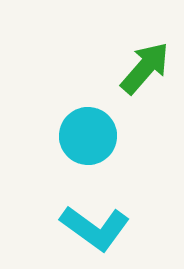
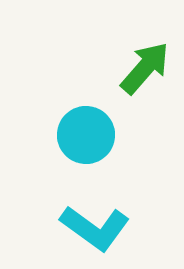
cyan circle: moved 2 px left, 1 px up
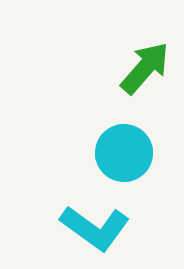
cyan circle: moved 38 px right, 18 px down
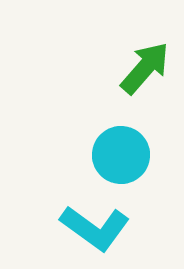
cyan circle: moved 3 px left, 2 px down
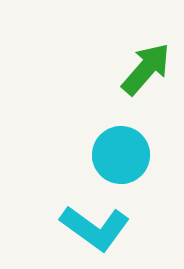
green arrow: moved 1 px right, 1 px down
